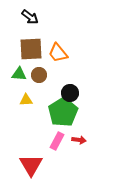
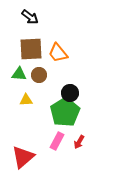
green pentagon: moved 2 px right
red arrow: moved 2 px down; rotated 112 degrees clockwise
red triangle: moved 8 px left, 8 px up; rotated 20 degrees clockwise
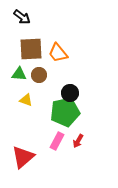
black arrow: moved 8 px left
yellow triangle: rotated 24 degrees clockwise
green pentagon: rotated 20 degrees clockwise
red arrow: moved 1 px left, 1 px up
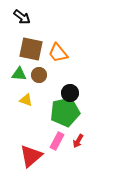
brown square: rotated 15 degrees clockwise
red triangle: moved 8 px right, 1 px up
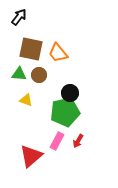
black arrow: moved 3 px left; rotated 90 degrees counterclockwise
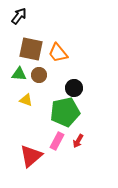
black arrow: moved 1 px up
black circle: moved 4 px right, 5 px up
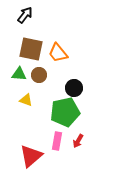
black arrow: moved 6 px right, 1 px up
pink rectangle: rotated 18 degrees counterclockwise
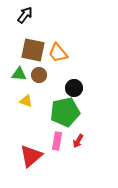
brown square: moved 2 px right, 1 px down
yellow triangle: moved 1 px down
